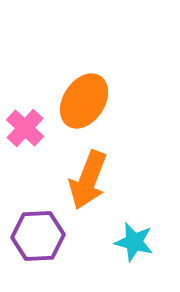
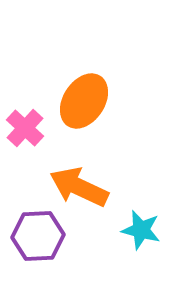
orange arrow: moved 9 px left, 7 px down; rotated 94 degrees clockwise
cyan star: moved 7 px right, 12 px up
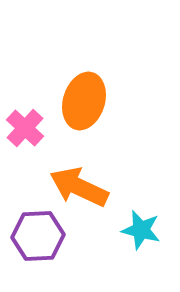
orange ellipse: rotated 16 degrees counterclockwise
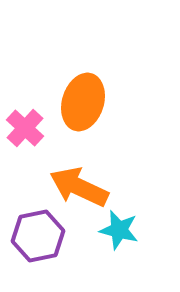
orange ellipse: moved 1 px left, 1 px down
cyan star: moved 22 px left
purple hexagon: rotated 9 degrees counterclockwise
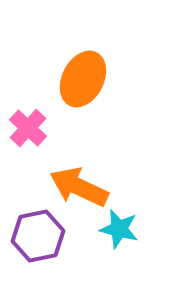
orange ellipse: moved 23 px up; rotated 10 degrees clockwise
pink cross: moved 3 px right
cyan star: moved 1 px up
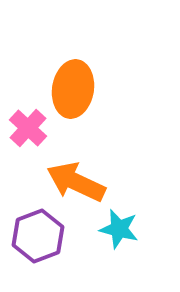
orange ellipse: moved 10 px left, 10 px down; rotated 18 degrees counterclockwise
orange arrow: moved 3 px left, 5 px up
purple hexagon: rotated 9 degrees counterclockwise
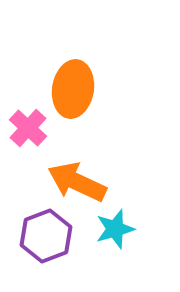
orange arrow: moved 1 px right
cyan star: moved 4 px left; rotated 30 degrees counterclockwise
purple hexagon: moved 8 px right
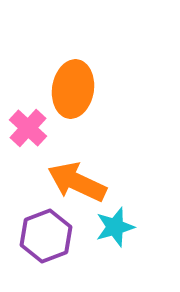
cyan star: moved 2 px up
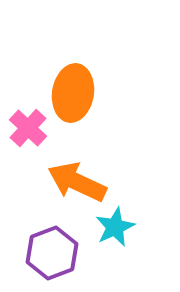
orange ellipse: moved 4 px down
cyan star: rotated 9 degrees counterclockwise
purple hexagon: moved 6 px right, 17 px down
